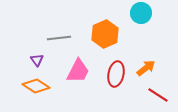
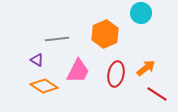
gray line: moved 2 px left, 1 px down
purple triangle: rotated 24 degrees counterclockwise
orange diamond: moved 8 px right
red line: moved 1 px left, 1 px up
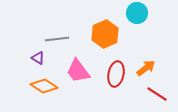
cyan circle: moved 4 px left
purple triangle: moved 1 px right, 2 px up
pink trapezoid: rotated 116 degrees clockwise
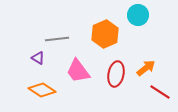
cyan circle: moved 1 px right, 2 px down
orange diamond: moved 2 px left, 4 px down
red line: moved 3 px right, 2 px up
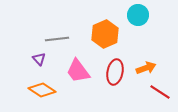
purple triangle: moved 1 px right, 1 px down; rotated 16 degrees clockwise
orange arrow: rotated 18 degrees clockwise
red ellipse: moved 1 px left, 2 px up
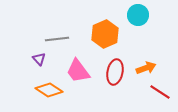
orange diamond: moved 7 px right
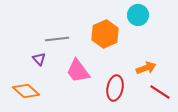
red ellipse: moved 16 px down
orange diamond: moved 23 px left, 1 px down; rotated 8 degrees clockwise
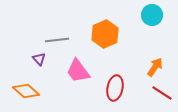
cyan circle: moved 14 px right
gray line: moved 1 px down
orange arrow: moved 9 px right, 1 px up; rotated 36 degrees counterclockwise
red line: moved 2 px right, 1 px down
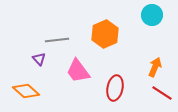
orange arrow: rotated 12 degrees counterclockwise
